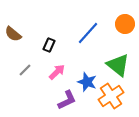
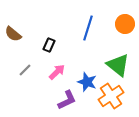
blue line: moved 5 px up; rotated 25 degrees counterclockwise
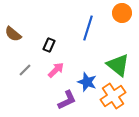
orange circle: moved 3 px left, 11 px up
pink arrow: moved 1 px left, 2 px up
orange cross: moved 2 px right
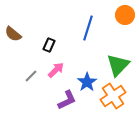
orange circle: moved 3 px right, 2 px down
green triangle: rotated 35 degrees clockwise
gray line: moved 6 px right, 6 px down
blue star: rotated 18 degrees clockwise
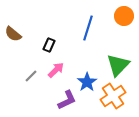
orange circle: moved 1 px left, 1 px down
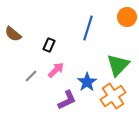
orange circle: moved 3 px right, 1 px down
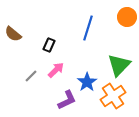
green triangle: moved 1 px right
